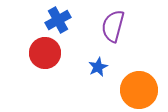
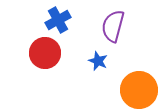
blue star: moved 6 px up; rotated 24 degrees counterclockwise
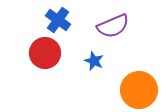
blue cross: rotated 25 degrees counterclockwise
purple semicircle: rotated 128 degrees counterclockwise
blue star: moved 4 px left
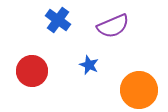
red circle: moved 13 px left, 18 px down
blue star: moved 5 px left, 4 px down
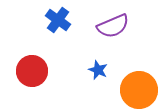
blue star: moved 9 px right, 5 px down
